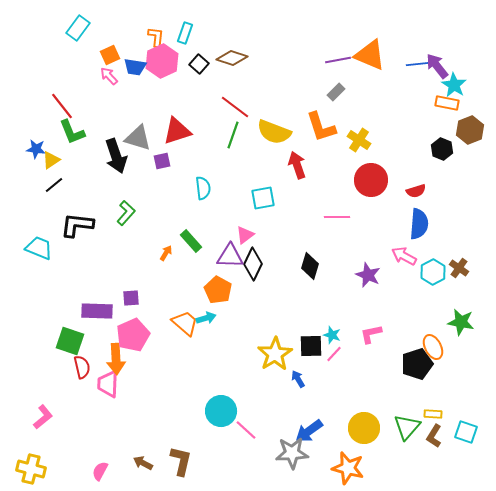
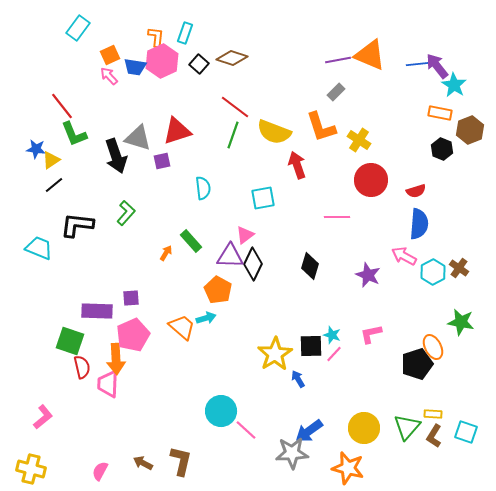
orange rectangle at (447, 103): moved 7 px left, 10 px down
green L-shape at (72, 132): moved 2 px right, 2 px down
orange trapezoid at (185, 323): moved 3 px left, 4 px down
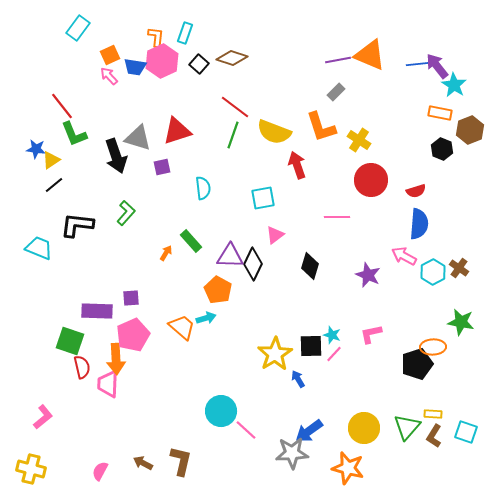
purple square at (162, 161): moved 6 px down
pink triangle at (245, 235): moved 30 px right
orange ellipse at (433, 347): rotated 65 degrees counterclockwise
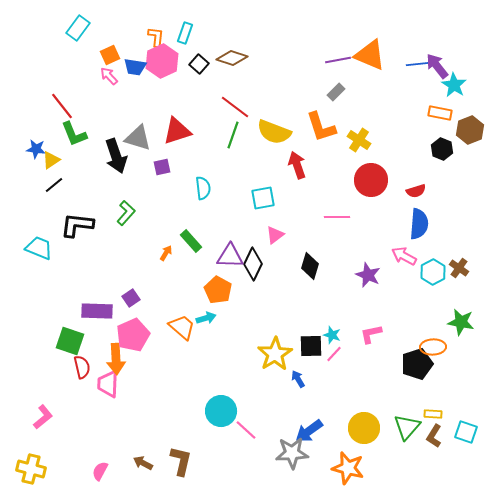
purple square at (131, 298): rotated 30 degrees counterclockwise
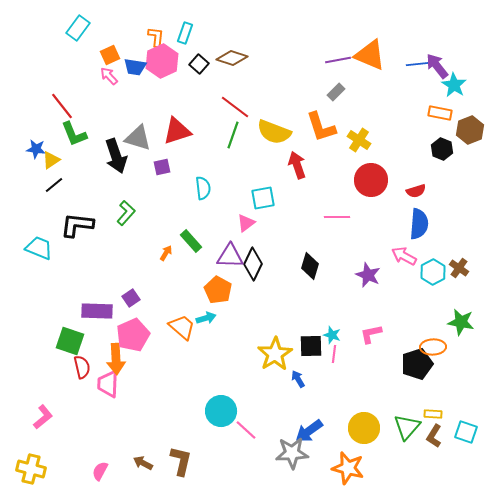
pink triangle at (275, 235): moved 29 px left, 12 px up
pink line at (334, 354): rotated 36 degrees counterclockwise
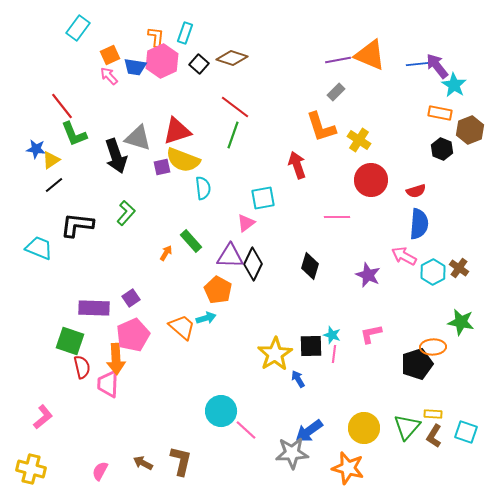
yellow semicircle at (274, 132): moved 91 px left, 28 px down
purple rectangle at (97, 311): moved 3 px left, 3 px up
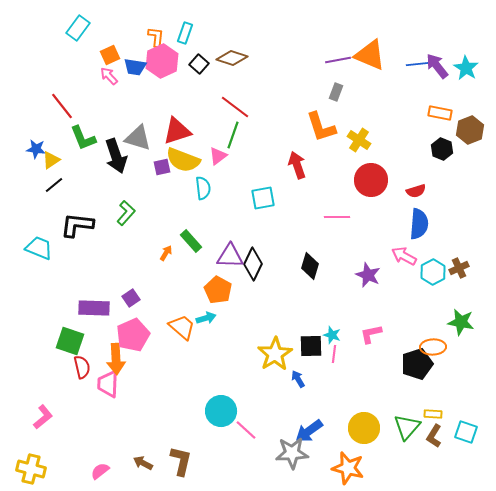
cyan star at (454, 85): moved 12 px right, 17 px up
gray rectangle at (336, 92): rotated 24 degrees counterclockwise
green L-shape at (74, 134): moved 9 px right, 4 px down
pink triangle at (246, 223): moved 28 px left, 67 px up
brown cross at (459, 268): rotated 30 degrees clockwise
pink semicircle at (100, 471): rotated 24 degrees clockwise
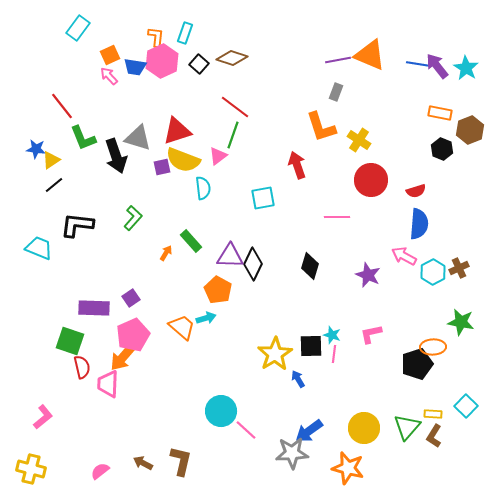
blue line at (418, 64): rotated 15 degrees clockwise
green L-shape at (126, 213): moved 7 px right, 5 px down
orange arrow at (116, 359): moved 7 px right, 2 px up; rotated 44 degrees clockwise
cyan square at (466, 432): moved 26 px up; rotated 25 degrees clockwise
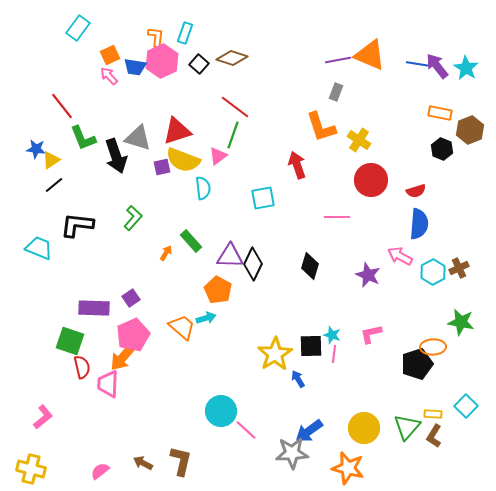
pink arrow at (404, 256): moved 4 px left
